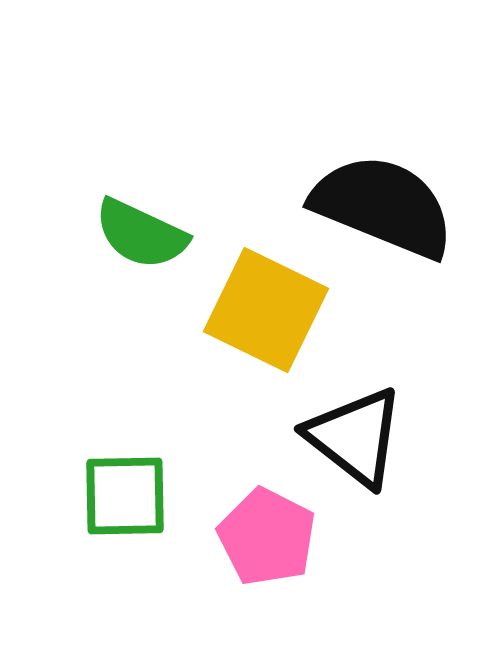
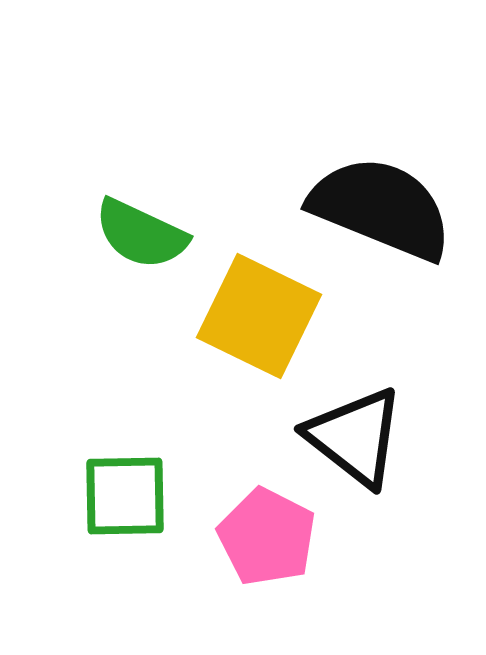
black semicircle: moved 2 px left, 2 px down
yellow square: moved 7 px left, 6 px down
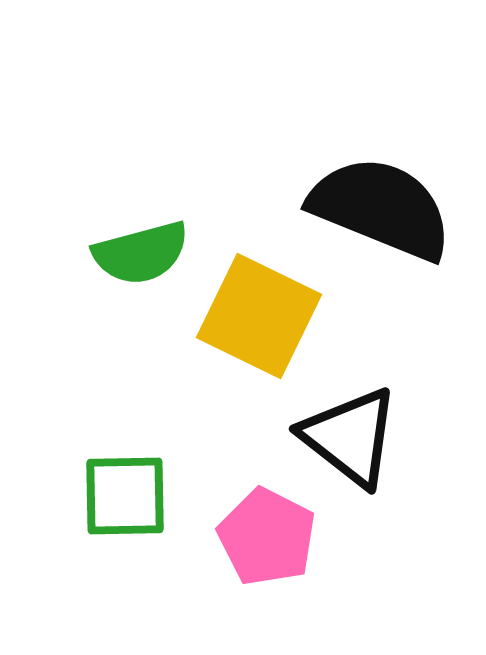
green semicircle: moved 19 px down; rotated 40 degrees counterclockwise
black triangle: moved 5 px left
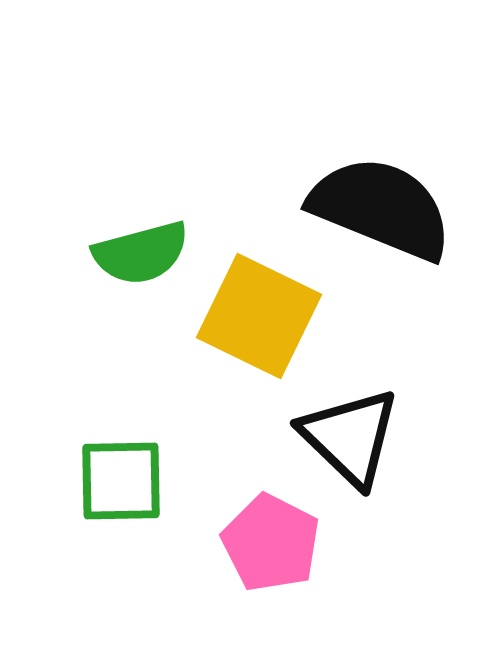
black triangle: rotated 6 degrees clockwise
green square: moved 4 px left, 15 px up
pink pentagon: moved 4 px right, 6 px down
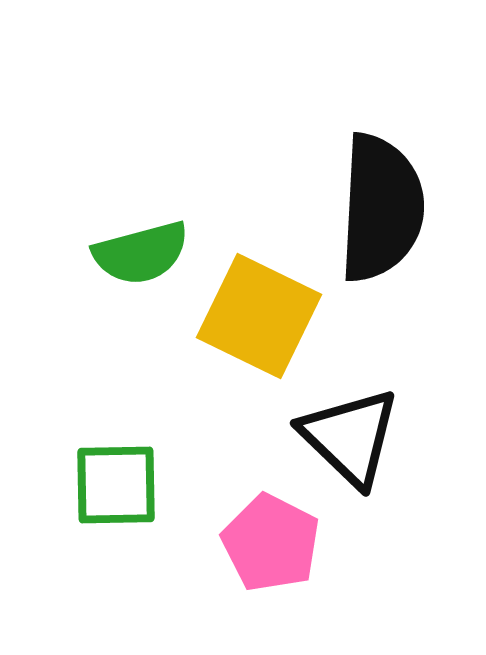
black semicircle: rotated 71 degrees clockwise
green square: moved 5 px left, 4 px down
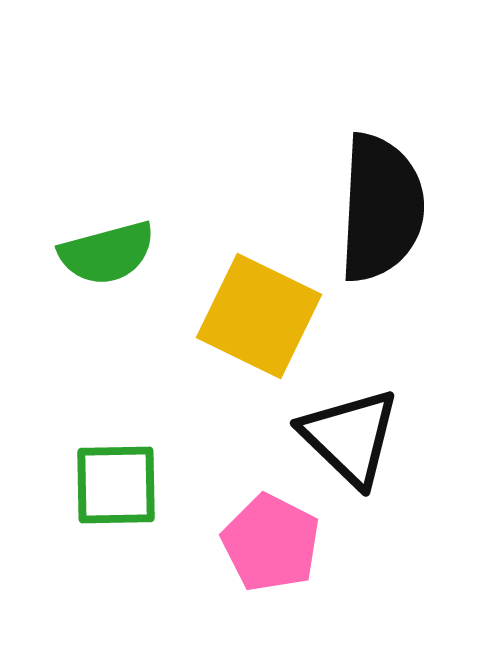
green semicircle: moved 34 px left
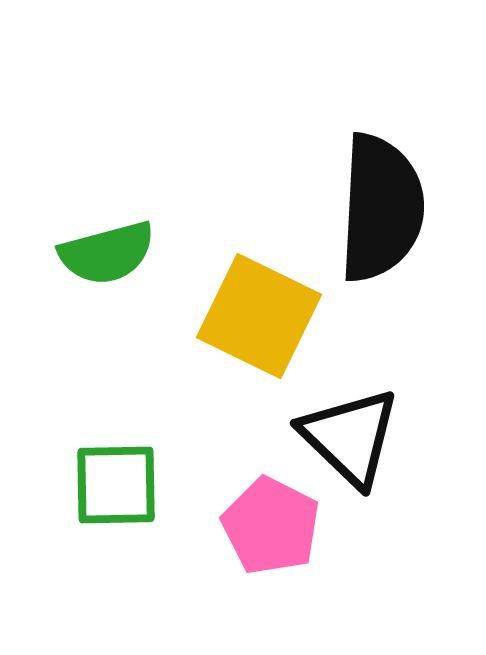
pink pentagon: moved 17 px up
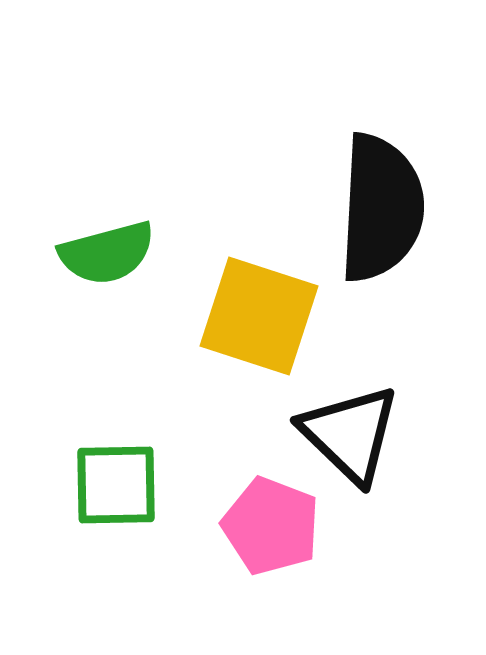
yellow square: rotated 8 degrees counterclockwise
black triangle: moved 3 px up
pink pentagon: rotated 6 degrees counterclockwise
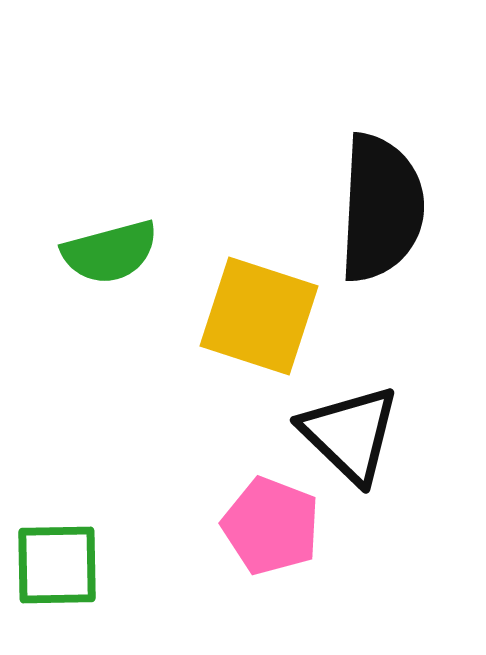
green semicircle: moved 3 px right, 1 px up
green square: moved 59 px left, 80 px down
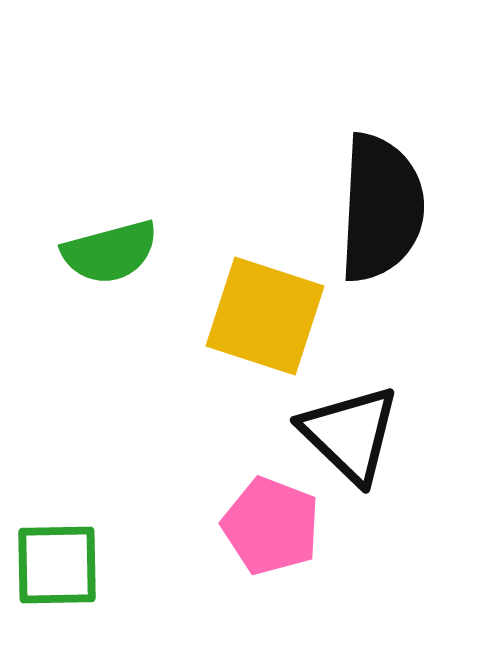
yellow square: moved 6 px right
